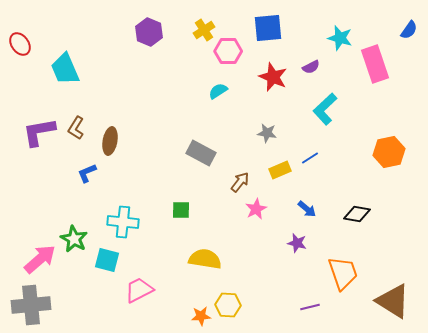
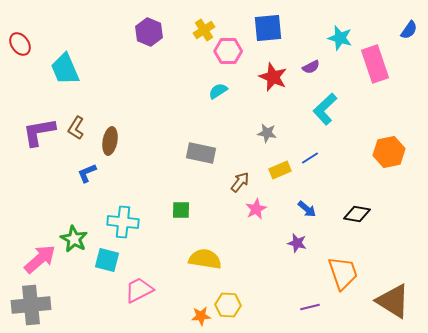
gray rectangle: rotated 16 degrees counterclockwise
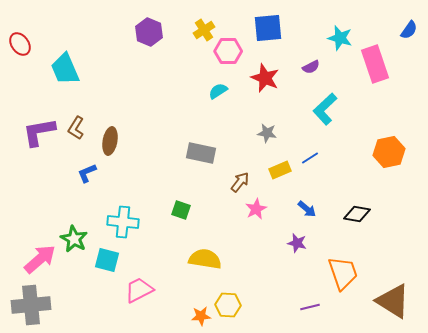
red star: moved 8 px left, 1 px down
green square: rotated 18 degrees clockwise
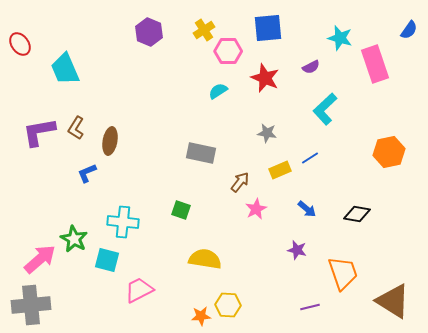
purple star: moved 7 px down
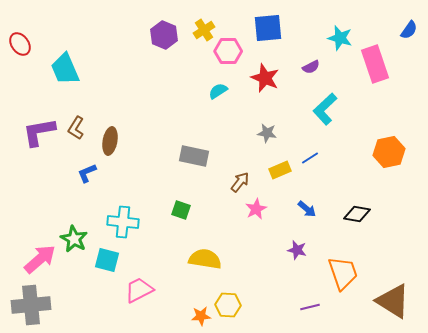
purple hexagon: moved 15 px right, 3 px down
gray rectangle: moved 7 px left, 3 px down
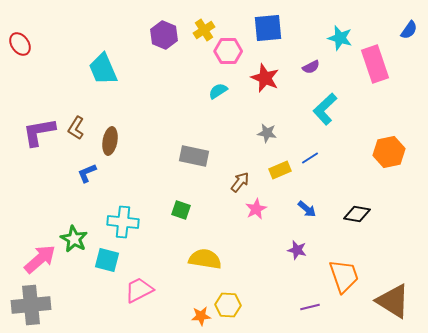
cyan trapezoid: moved 38 px right
orange trapezoid: moved 1 px right, 3 px down
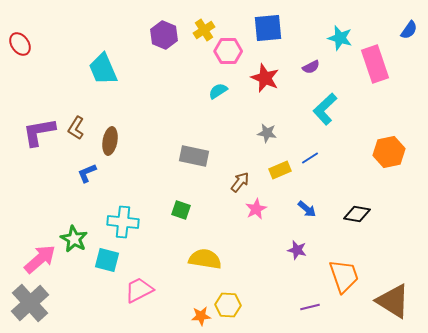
gray cross: moved 1 px left, 2 px up; rotated 36 degrees counterclockwise
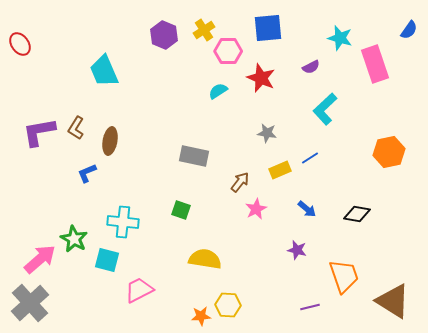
cyan trapezoid: moved 1 px right, 2 px down
red star: moved 4 px left
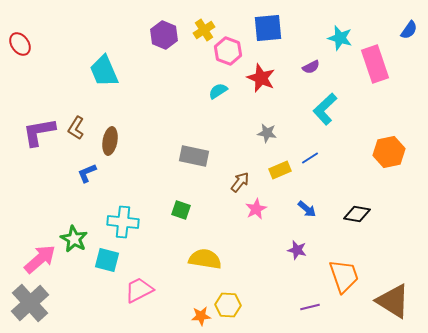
pink hexagon: rotated 20 degrees clockwise
